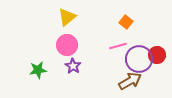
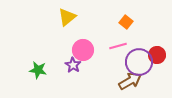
pink circle: moved 16 px right, 5 px down
purple circle: moved 3 px down
purple star: moved 1 px up
green star: rotated 18 degrees clockwise
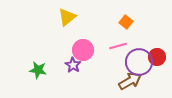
red circle: moved 2 px down
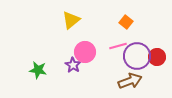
yellow triangle: moved 4 px right, 3 px down
pink circle: moved 2 px right, 2 px down
purple circle: moved 2 px left, 6 px up
brown arrow: rotated 10 degrees clockwise
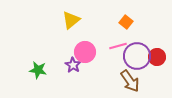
brown arrow: rotated 75 degrees clockwise
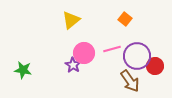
orange square: moved 1 px left, 3 px up
pink line: moved 6 px left, 3 px down
pink circle: moved 1 px left, 1 px down
red circle: moved 2 px left, 9 px down
green star: moved 15 px left
